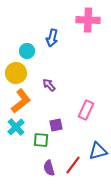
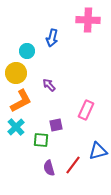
orange L-shape: rotated 10 degrees clockwise
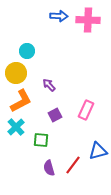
blue arrow: moved 7 px right, 22 px up; rotated 102 degrees counterclockwise
purple square: moved 1 px left, 10 px up; rotated 16 degrees counterclockwise
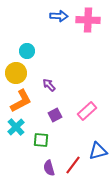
pink rectangle: moved 1 px right, 1 px down; rotated 24 degrees clockwise
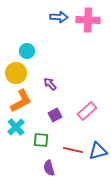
blue arrow: moved 1 px down
purple arrow: moved 1 px right, 1 px up
red line: moved 15 px up; rotated 66 degrees clockwise
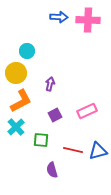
purple arrow: rotated 56 degrees clockwise
pink rectangle: rotated 18 degrees clockwise
purple semicircle: moved 3 px right, 2 px down
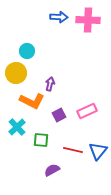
orange L-shape: moved 11 px right; rotated 55 degrees clockwise
purple square: moved 4 px right
cyan cross: moved 1 px right
blue triangle: rotated 36 degrees counterclockwise
purple semicircle: rotated 77 degrees clockwise
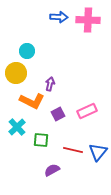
purple square: moved 1 px left, 1 px up
blue triangle: moved 1 px down
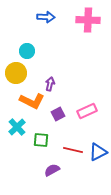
blue arrow: moved 13 px left
blue triangle: rotated 24 degrees clockwise
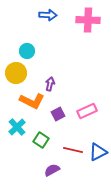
blue arrow: moved 2 px right, 2 px up
green square: rotated 28 degrees clockwise
